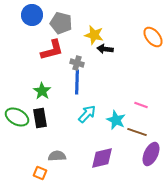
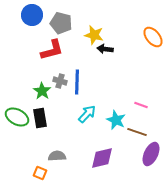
gray cross: moved 17 px left, 18 px down
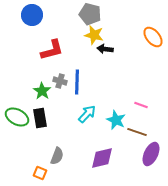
gray pentagon: moved 29 px right, 9 px up
gray semicircle: rotated 114 degrees clockwise
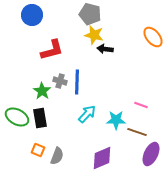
cyan star: rotated 24 degrees counterclockwise
purple diamond: rotated 10 degrees counterclockwise
orange square: moved 2 px left, 23 px up
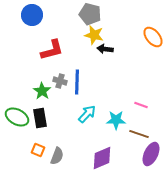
brown line: moved 2 px right, 2 px down
